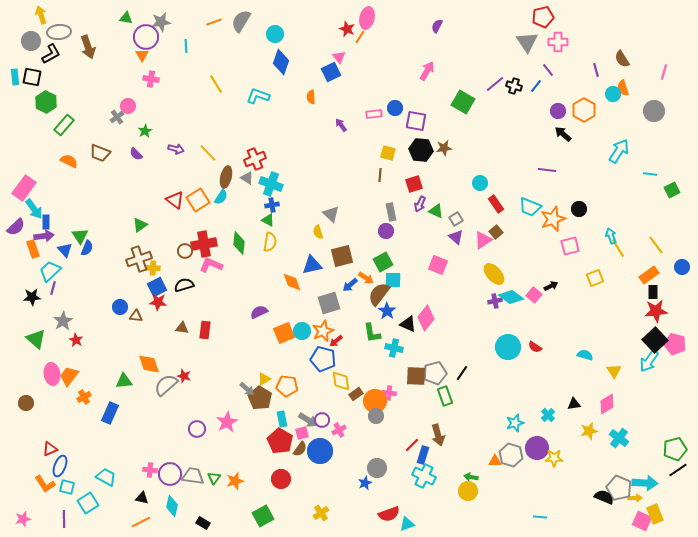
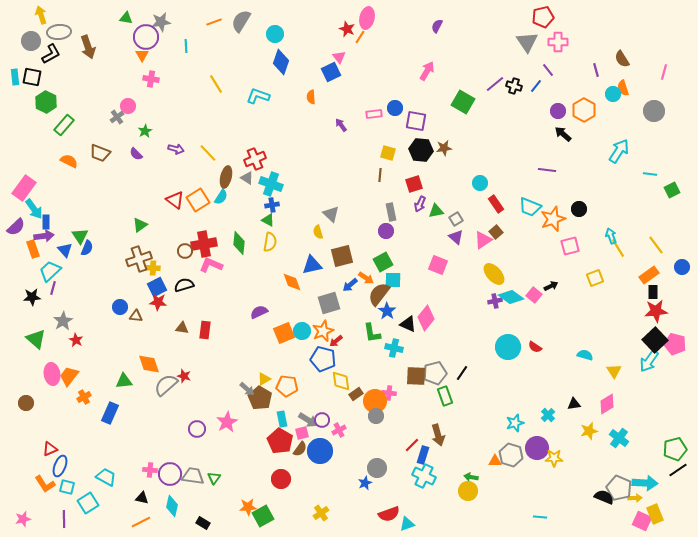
green triangle at (436, 211): rotated 35 degrees counterclockwise
orange star at (235, 481): moved 13 px right, 26 px down; rotated 12 degrees clockwise
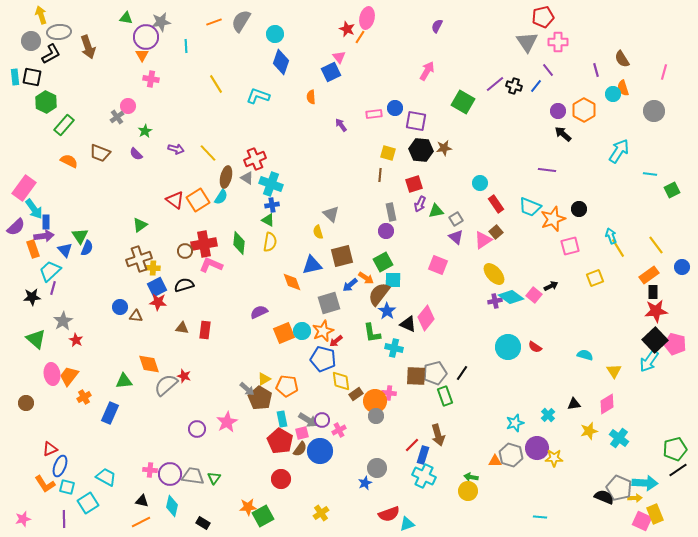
black triangle at (142, 498): moved 3 px down
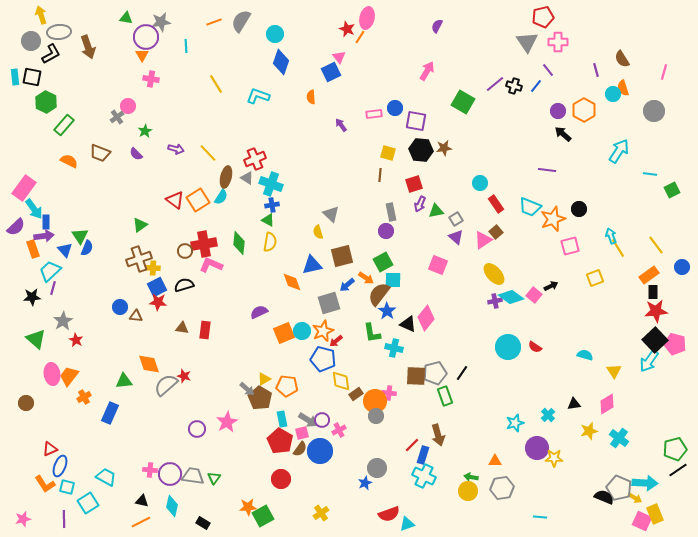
blue arrow at (350, 285): moved 3 px left
gray hexagon at (511, 455): moved 9 px left, 33 px down; rotated 25 degrees counterclockwise
yellow arrow at (635, 498): rotated 32 degrees clockwise
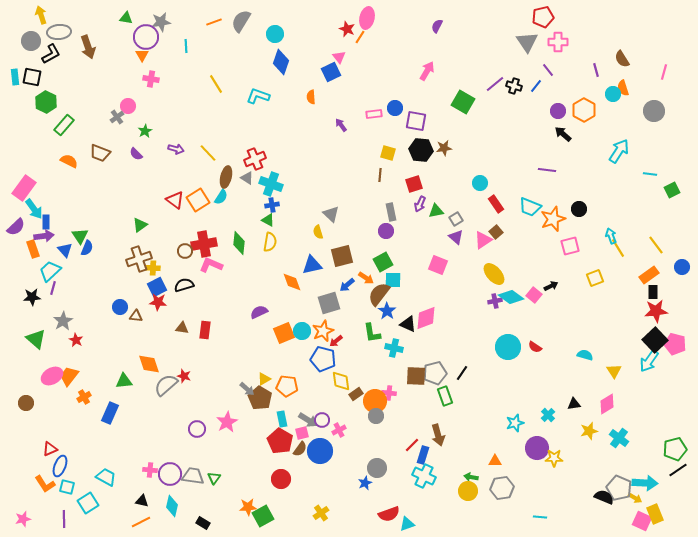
pink diamond at (426, 318): rotated 30 degrees clockwise
pink ellipse at (52, 374): moved 2 px down; rotated 70 degrees clockwise
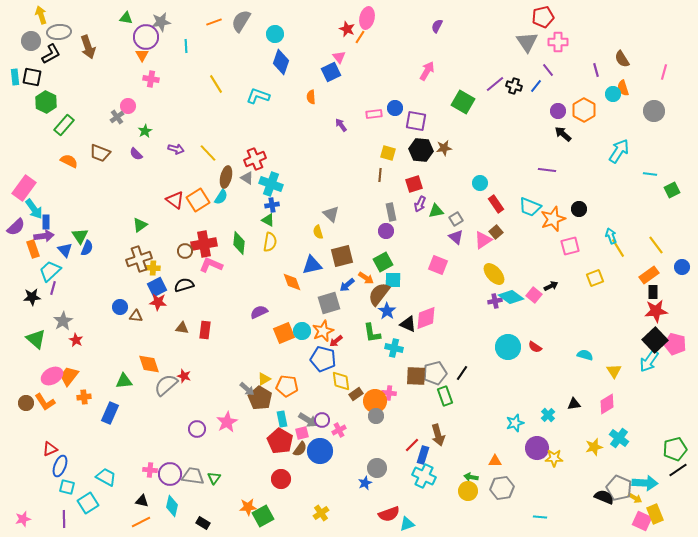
orange cross at (84, 397): rotated 24 degrees clockwise
yellow star at (589, 431): moved 5 px right, 16 px down
orange L-shape at (45, 484): moved 82 px up
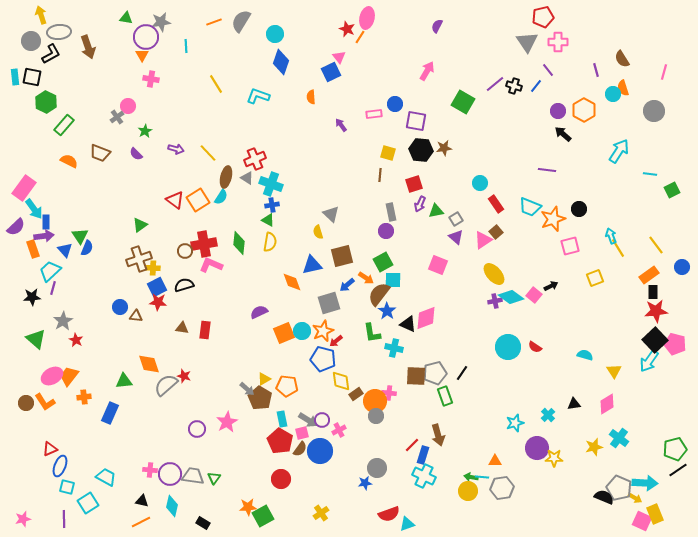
blue circle at (395, 108): moved 4 px up
blue star at (365, 483): rotated 16 degrees clockwise
cyan line at (540, 517): moved 58 px left, 40 px up
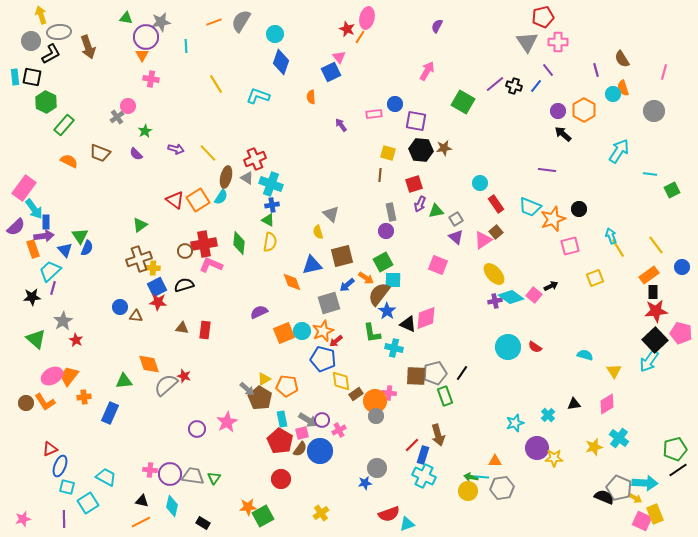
pink pentagon at (675, 344): moved 6 px right, 11 px up
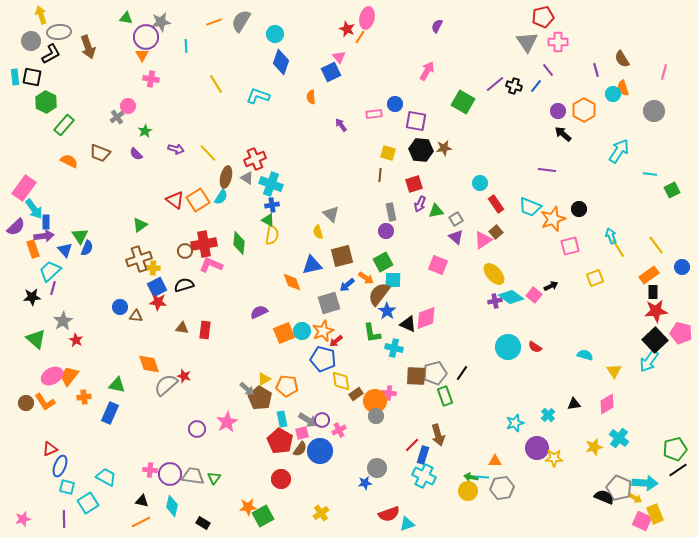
yellow semicircle at (270, 242): moved 2 px right, 7 px up
green triangle at (124, 381): moved 7 px left, 4 px down; rotated 18 degrees clockwise
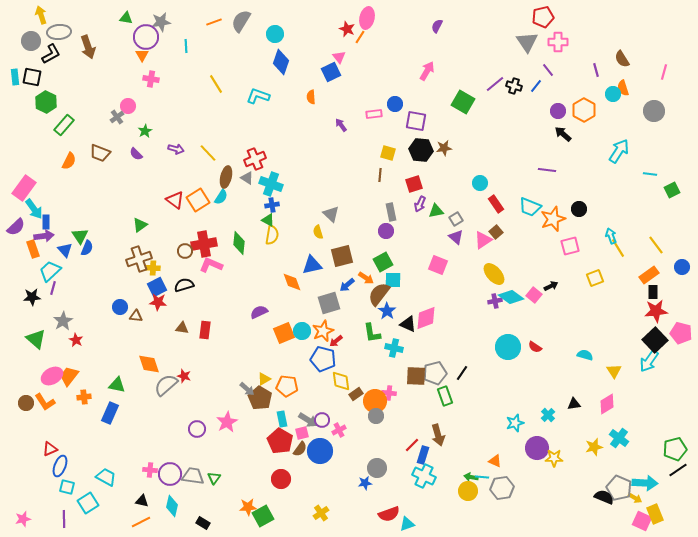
orange semicircle at (69, 161): rotated 90 degrees clockwise
orange triangle at (495, 461): rotated 24 degrees clockwise
